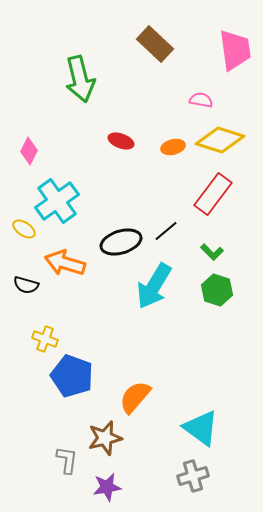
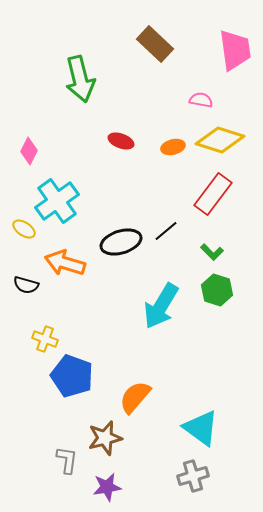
cyan arrow: moved 7 px right, 20 px down
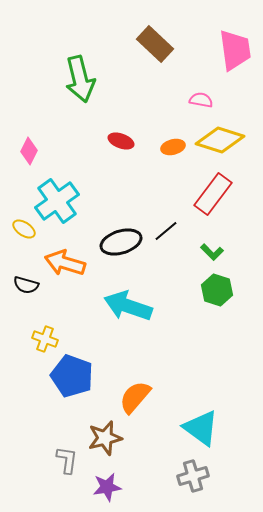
cyan arrow: moved 33 px left; rotated 78 degrees clockwise
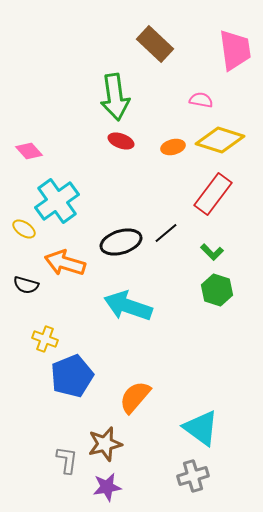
green arrow: moved 35 px right, 18 px down; rotated 6 degrees clockwise
pink diamond: rotated 68 degrees counterclockwise
black line: moved 2 px down
blue pentagon: rotated 30 degrees clockwise
brown star: moved 6 px down
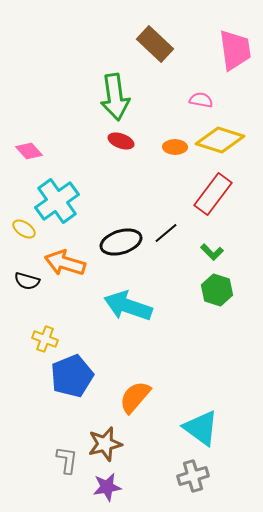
orange ellipse: moved 2 px right; rotated 15 degrees clockwise
black semicircle: moved 1 px right, 4 px up
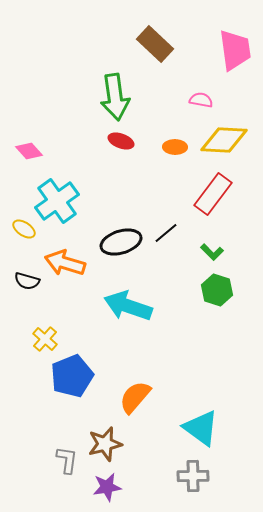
yellow diamond: moved 4 px right; rotated 15 degrees counterclockwise
yellow cross: rotated 20 degrees clockwise
gray cross: rotated 16 degrees clockwise
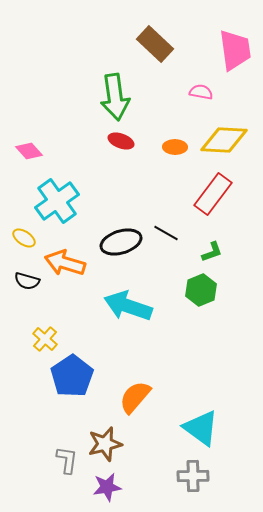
pink semicircle: moved 8 px up
yellow ellipse: moved 9 px down
black line: rotated 70 degrees clockwise
green L-shape: rotated 65 degrees counterclockwise
green hexagon: moved 16 px left; rotated 20 degrees clockwise
blue pentagon: rotated 12 degrees counterclockwise
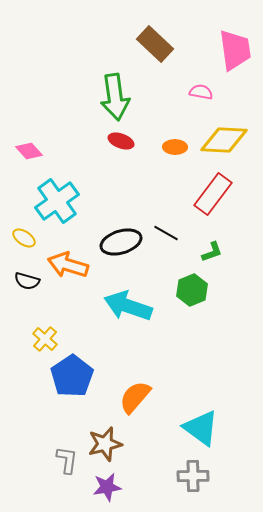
orange arrow: moved 3 px right, 2 px down
green hexagon: moved 9 px left
